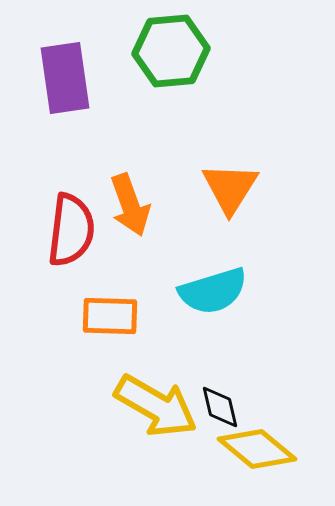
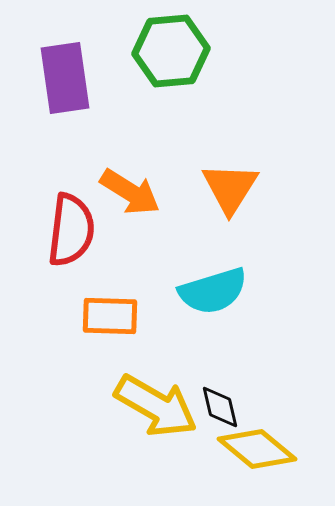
orange arrow: moved 13 px up; rotated 38 degrees counterclockwise
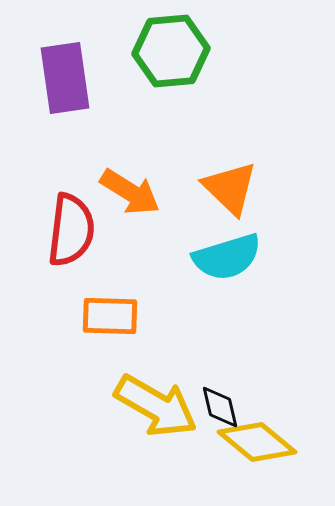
orange triangle: rotated 18 degrees counterclockwise
cyan semicircle: moved 14 px right, 34 px up
yellow diamond: moved 7 px up
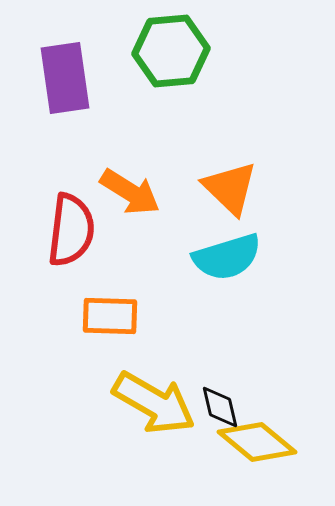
yellow arrow: moved 2 px left, 3 px up
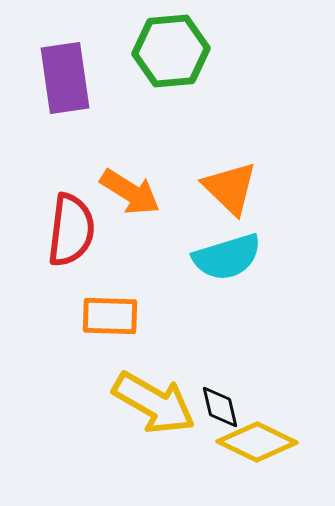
yellow diamond: rotated 14 degrees counterclockwise
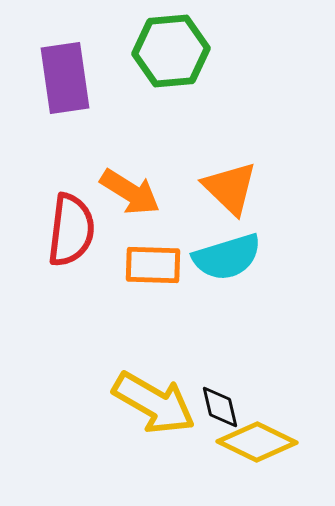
orange rectangle: moved 43 px right, 51 px up
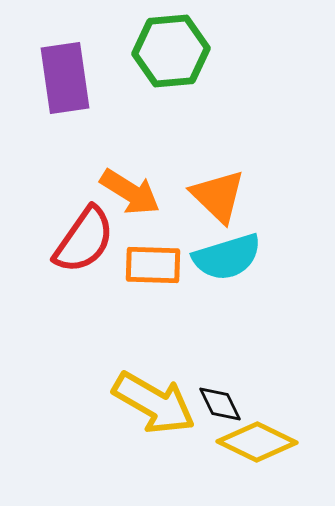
orange triangle: moved 12 px left, 8 px down
red semicircle: moved 13 px right, 10 px down; rotated 28 degrees clockwise
black diamond: moved 3 px up; rotated 12 degrees counterclockwise
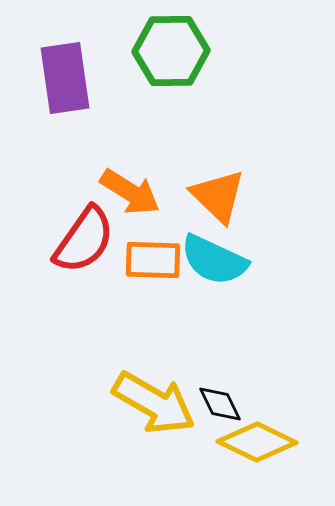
green hexagon: rotated 4 degrees clockwise
cyan semicircle: moved 13 px left, 3 px down; rotated 42 degrees clockwise
orange rectangle: moved 5 px up
